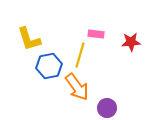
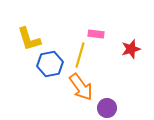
red star: moved 7 px down; rotated 12 degrees counterclockwise
blue hexagon: moved 1 px right, 2 px up
orange arrow: moved 4 px right
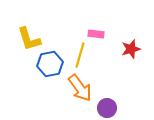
orange arrow: moved 1 px left, 1 px down
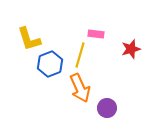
blue hexagon: rotated 10 degrees counterclockwise
orange arrow: rotated 12 degrees clockwise
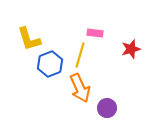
pink rectangle: moved 1 px left, 1 px up
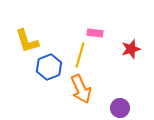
yellow L-shape: moved 2 px left, 2 px down
blue hexagon: moved 1 px left, 3 px down
orange arrow: moved 1 px right, 1 px down
purple circle: moved 13 px right
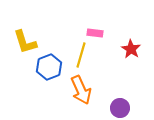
yellow L-shape: moved 2 px left, 1 px down
red star: rotated 24 degrees counterclockwise
yellow line: moved 1 px right
orange arrow: moved 1 px down
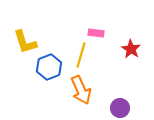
pink rectangle: moved 1 px right
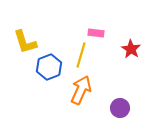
orange arrow: rotated 132 degrees counterclockwise
